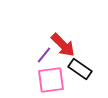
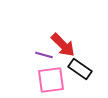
purple line: rotated 66 degrees clockwise
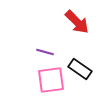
red arrow: moved 14 px right, 23 px up
purple line: moved 1 px right, 3 px up
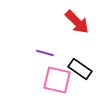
purple line: moved 1 px down
pink square: moved 6 px right; rotated 20 degrees clockwise
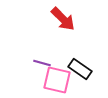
red arrow: moved 14 px left, 3 px up
purple line: moved 3 px left, 10 px down
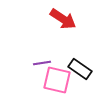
red arrow: rotated 12 degrees counterclockwise
purple line: rotated 24 degrees counterclockwise
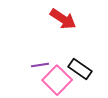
purple line: moved 2 px left, 2 px down
pink square: rotated 32 degrees clockwise
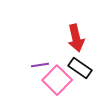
red arrow: moved 13 px right, 19 px down; rotated 44 degrees clockwise
black rectangle: moved 1 px up
